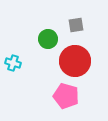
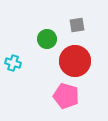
gray square: moved 1 px right
green circle: moved 1 px left
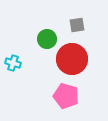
red circle: moved 3 px left, 2 px up
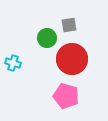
gray square: moved 8 px left
green circle: moved 1 px up
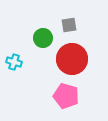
green circle: moved 4 px left
cyan cross: moved 1 px right, 1 px up
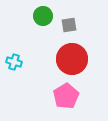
green circle: moved 22 px up
pink pentagon: rotated 25 degrees clockwise
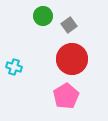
gray square: rotated 28 degrees counterclockwise
cyan cross: moved 5 px down
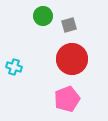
gray square: rotated 21 degrees clockwise
pink pentagon: moved 1 px right, 3 px down; rotated 10 degrees clockwise
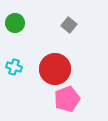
green circle: moved 28 px left, 7 px down
gray square: rotated 35 degrees counterclockwise
red circle: moved 17 px left, 10 px down
